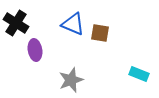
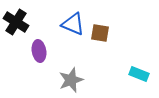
black cross: moved 1 px up
purple ellipse: moved 4 px right, 1 px down
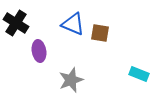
black cross: moved 1 px down
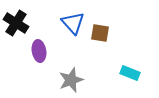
blue triangle: moved 1 px up; rotated 25 degrees clockwise
cyan rectangle: moved 9 px left, 1 px up
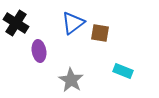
blue triangle: rotated 35 degrees clockwise
cyan rectangle: moved 7 px left, 2 px up
gray star: rotated 20 degrees counterclockwise
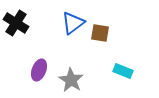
purple ellipse: moved 19 px down; rotated 30 degrees clockwise
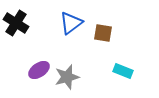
blue triangle: moved 2 px left
brown square: moved 3 px right
purple ellipse: rotated 35 degrees clockwise
gray star: moved 4 px left, 3 px up; rotated 25 degrees clockwise
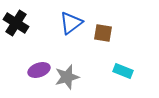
purple ellipse: rotated 15 degrees clockwise
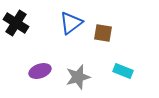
purple ellipse: moved 1 px right, 1 px down
gray star: moved 11 px right
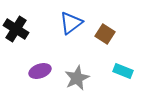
black cross: moved 6 px down
brown square: moved 2 px right, 1 px down; rotated 24 degrees clockwise
gray star: moved 1 px left, 1 px down; rotated 10 degrees counterclockwise
